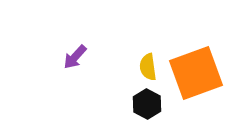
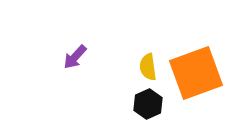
black hexagon: moved 1 px right; rotated 8 degrees clockwise
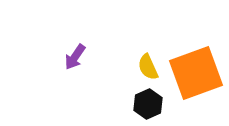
purple arrow: rotated 8 degrees counterclockwise
yellow semicircle: rotated 16 degrees counterclockwise
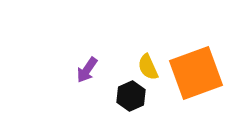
purple arrow: moved 12 px right, 13 px down
black hexagon: moved 17 px left, 8 px up
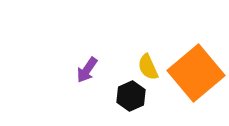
orange square: rotated 20 degrees counterclockwise
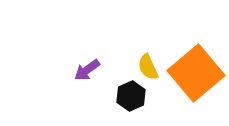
purple arrow: rotated 20 degrees clockwise
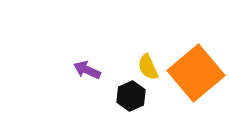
purple arrow: rotated 60 degrees clockwise
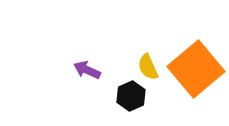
orange square: moved 4 px up
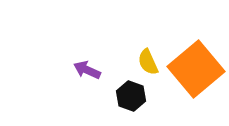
yellow semicircle: moved 5 px up
black hexagon: rotated 16 degrees counterclockwise
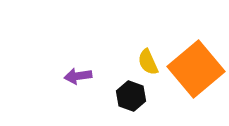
purple arrow: moved 9 px left, 6 px down; rotated 32 degrees counterclockwise
